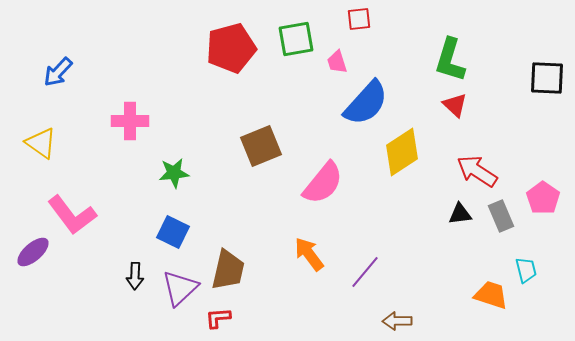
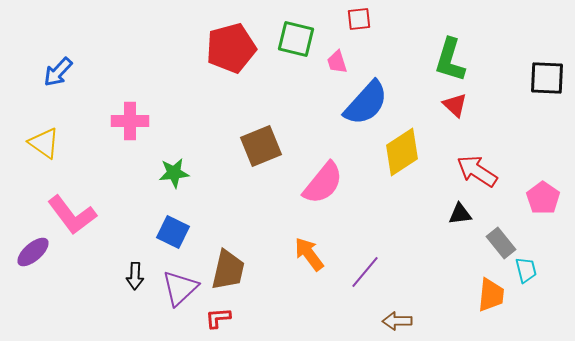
green square: rotated 24 degrees clockwise
yellow triangle: moved 3 px right
gray rectangle: moved 27 px down; rotated 16 degrees counterclockwise
orange trapezoid: rotated 78 degrees clockwise
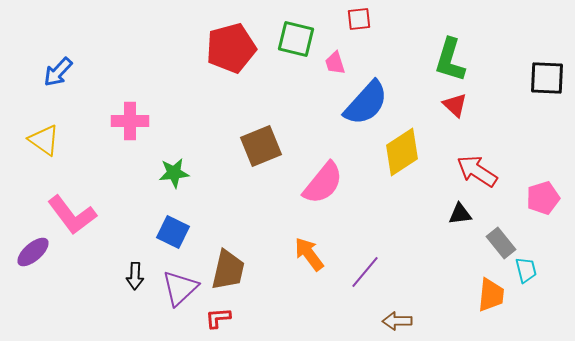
pink trapezoid: moved 2 px left, 1 px down
yellow triangle: moved 3 px up
pink pentagon: rotated 20 degrees clockwise
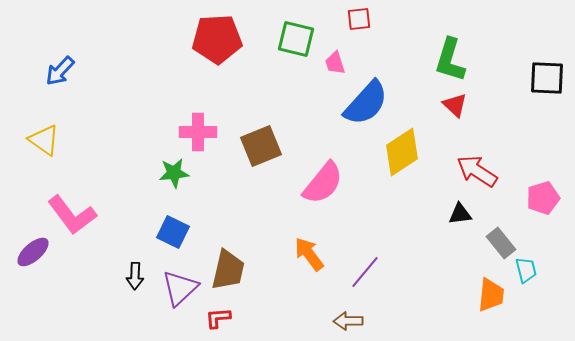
red pentagon: moved 14 px left, 9 px up; rotated 12 degrees clockwise
blue arrow: moved 2 px right, 1 px up
pink cross: moved 68 px right, 11 px down
brown arrow: moved 49 px left
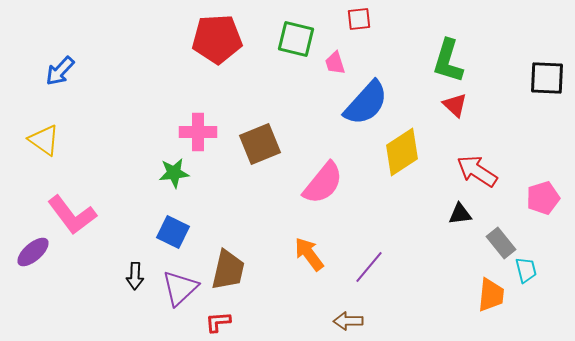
green L-shape: moved 2 px left, 1 px down
brown square: moved 1 px left, 2 px up
purple line: moved 4 px right, 5 px up
red L-shape: moved 4 px down
